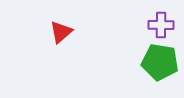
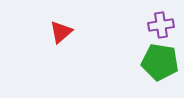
purple cross: rotated 10 degrees counterclockwise
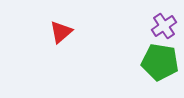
purple cross: moved 3 px right, 1 px down; rotated 25 degrees counterclockwise
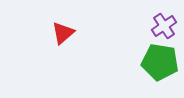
red triangle: moved 2 px right, 1 px down
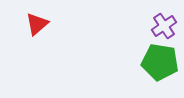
red triangle: moved 26 px left, 9 px up
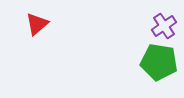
green pentagon: moved 1 px left
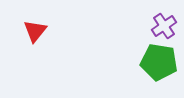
red triangle: moved 2 px left, 7 px down; rotated 10 degrees counterclockwise
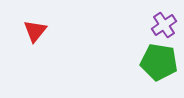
purple cross: moved 1 px up
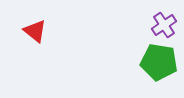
red triangle: rotated 30 degrees counterclockwise
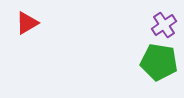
red triangle: moved 8 px left, 8 px up; rotated 50 degrees clockwise
